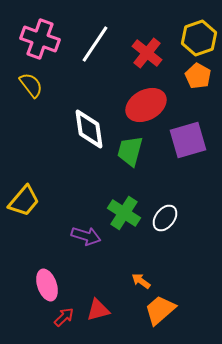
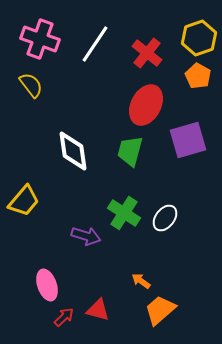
red ellipse: rotated 33 degrees counterclockwise
white diamond: moved 16 px left, 22 px down
red triangle: rotated 30 degrees clockwise
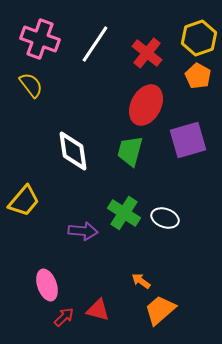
white ellipse: rotated 72 degrees clockwise
purple arrow: moved 3 px left, 5 px up; rotated 12 degrees counterclockwise
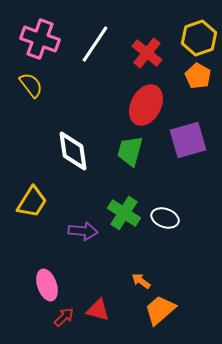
yellow trapezoid: moved 8 px right, 1 px down; rotated 8 degrees counterclockwise
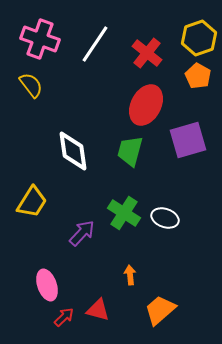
purple arrow: moved 1 px left, 2 px down; rotated 52 degrees counterclockwise
orange arrow: moved 11 px left, 6 px up; rotated 48 degrees clockwise
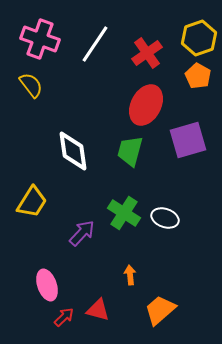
red cross: rotated 16 degrees clockwise
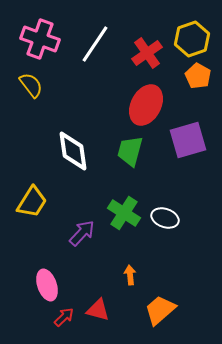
yellow hexagon: moved 7 px left, 1 px down
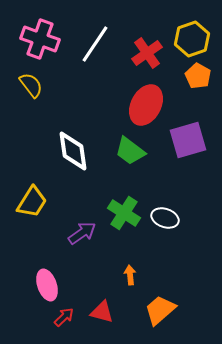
green trapezoid: rotated 68 degrees counterclockwise
purple arrow: rotated 12 degrees clockwise
red triangle: moved 4 px right, 2 px down
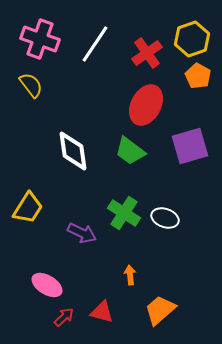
purple square: moved 2 px right, 6 px down
yellow trapezoid: moved 4 px left, 6 px down
purple arrow: rotated 60 degrees clockwise
pink ellipse: rotated 40 degrees counterclockwise
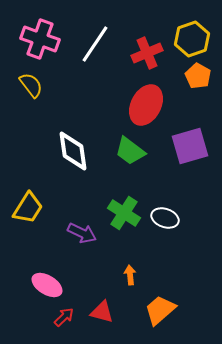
red cross: rotated 12 degrees clockwise
